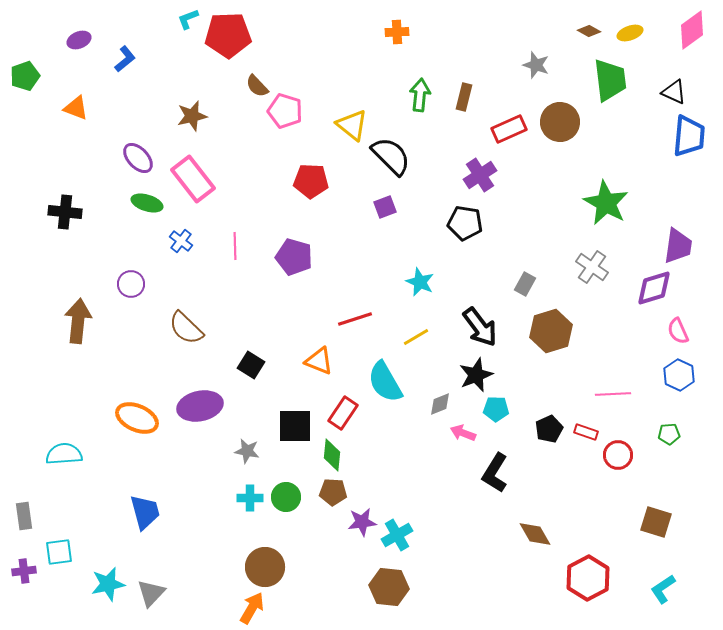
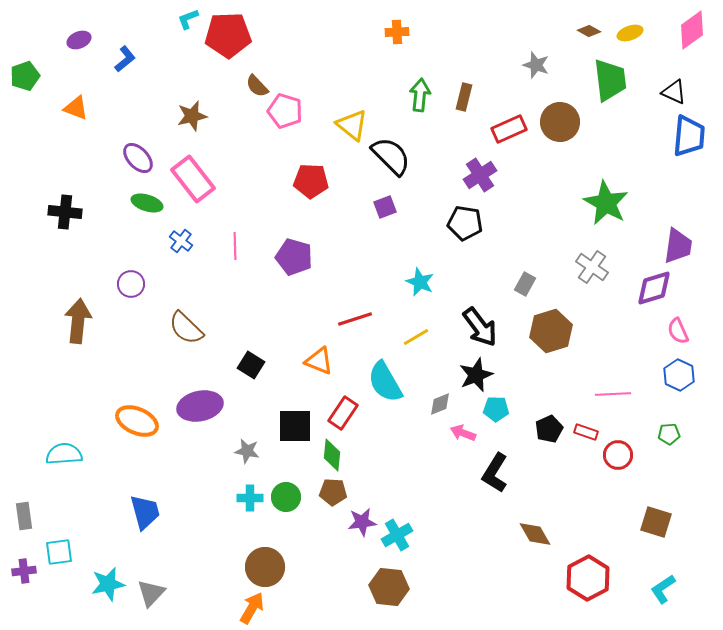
orange ellipse at (137, 418): moved 3 px down
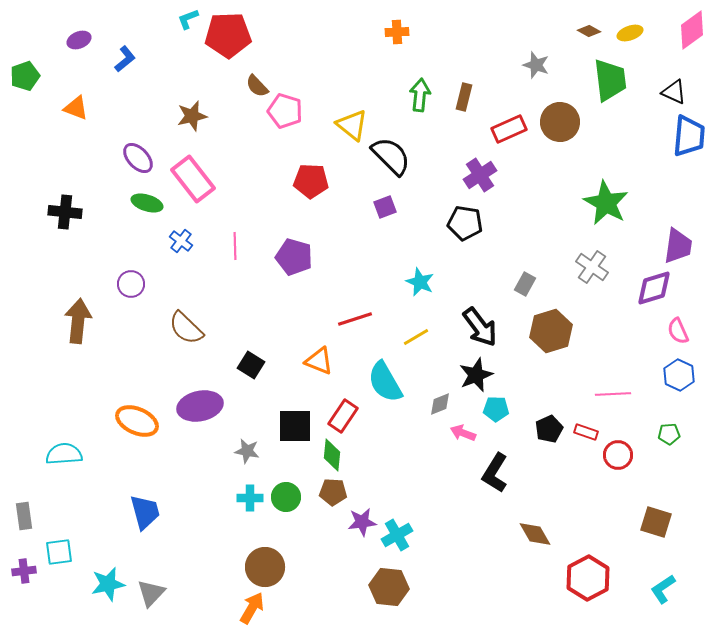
red rectangle at (343, 413): moved 3 px down
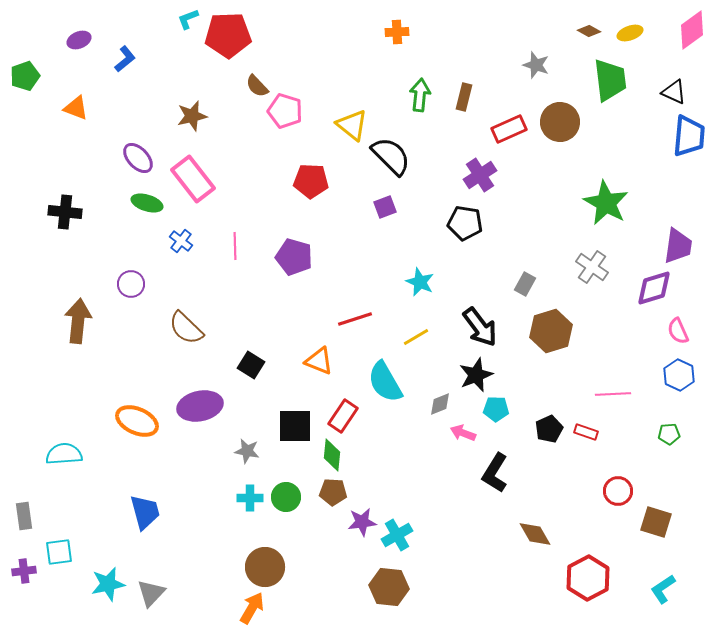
red circle at (618, 455): moved 36 px down
